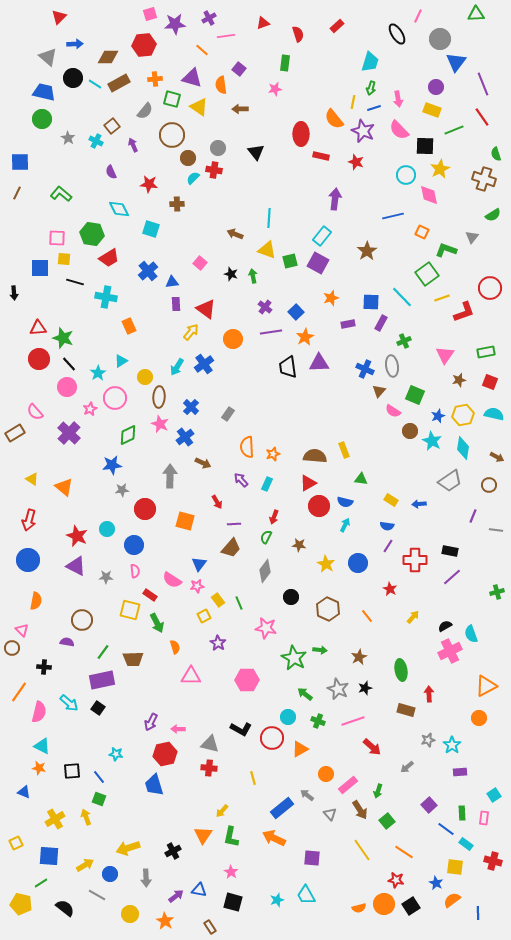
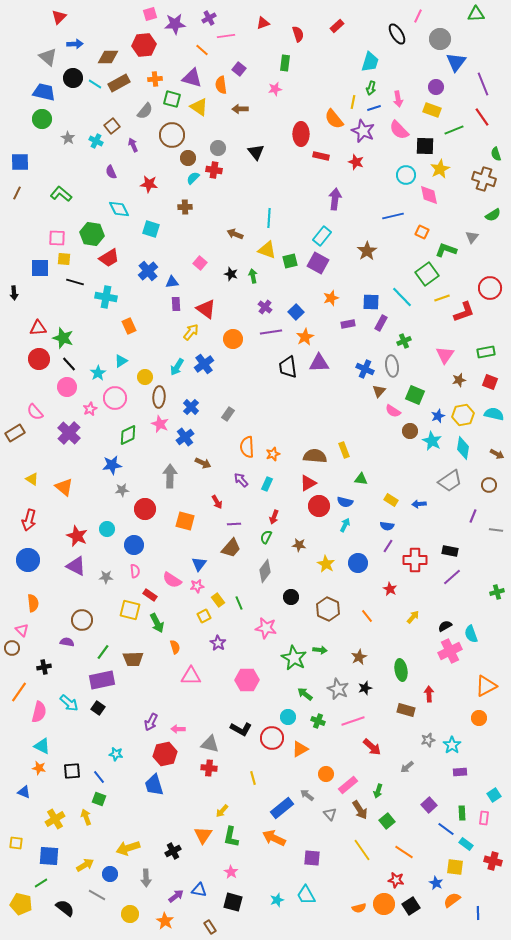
brown cross at (177, 204): moved 8 px right, 3 px down
brown arrow at (497, 457): moved 3 px up
orange semicircle at (36, 601): moved 3 px left, 2 px down; rotated 18 degrees counterclockwise
black cross at (44, 667): rotated 16 degrees counterclockwise
yellow square at (16, 843): rotated 32 degrees clockwise
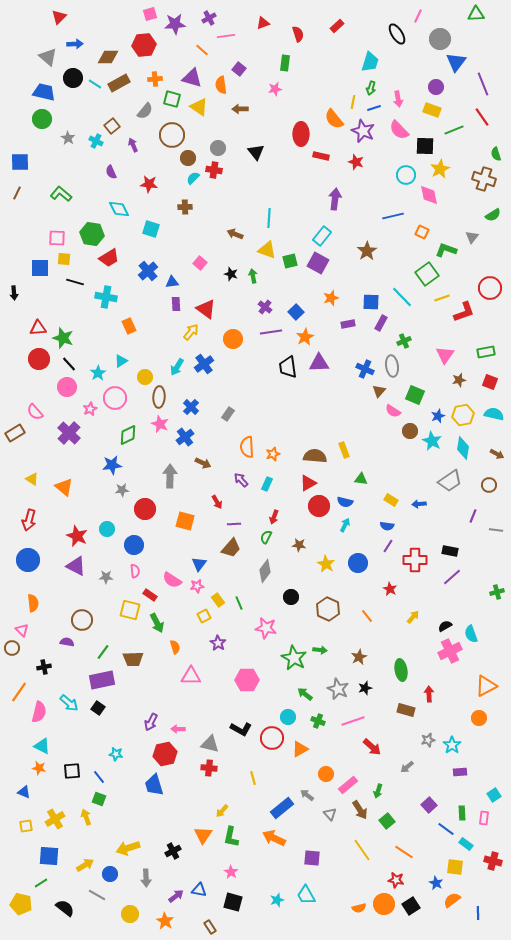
yellow square at (16, 843): moved 10 px right, 17 px up; rotated 16 degrees counterclockwise
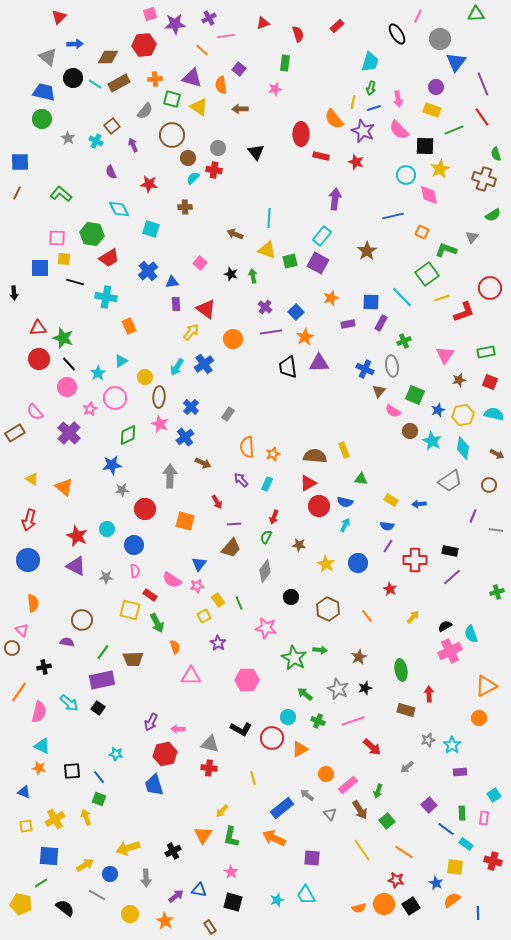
blue star at (438, 416): moved 6 px up
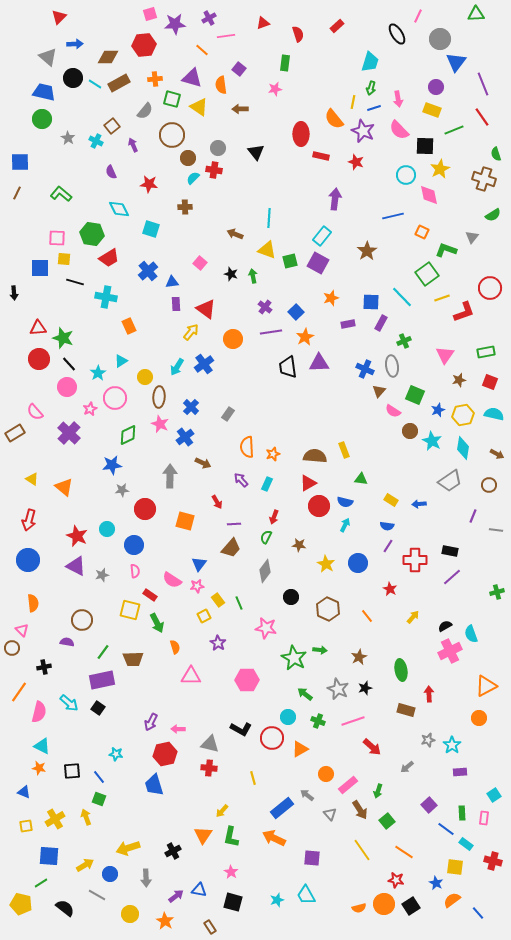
gray star at (106, 577): moved 4 px left, 2 px up; rotated 16 degrees counterclockwise
blue line at (478, 913): rotated 40 degrees counterclockwise
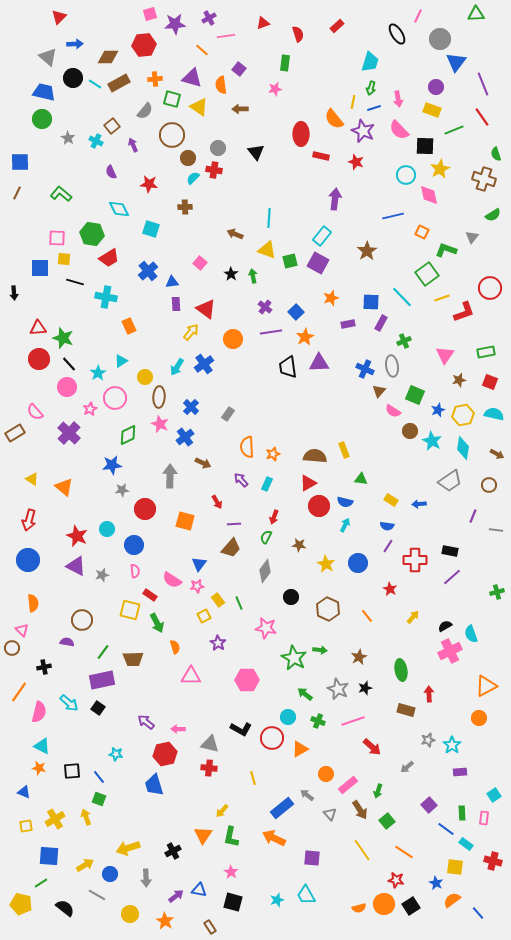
black star at (231, 274): rotated 16 degrees clockwise
purple arrow at (151, 722): moved 5 px left; rotated 102 degrees clockwise
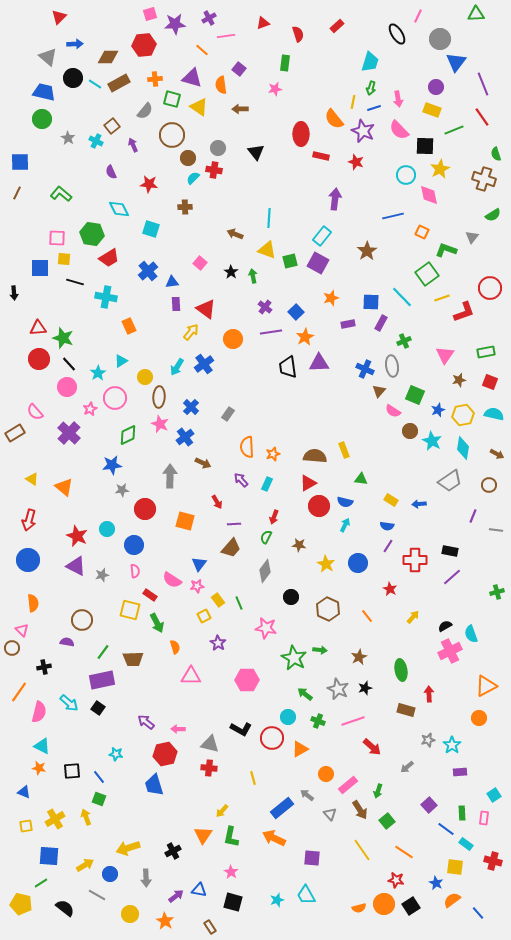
black star at (231, 274): moved 2 px up
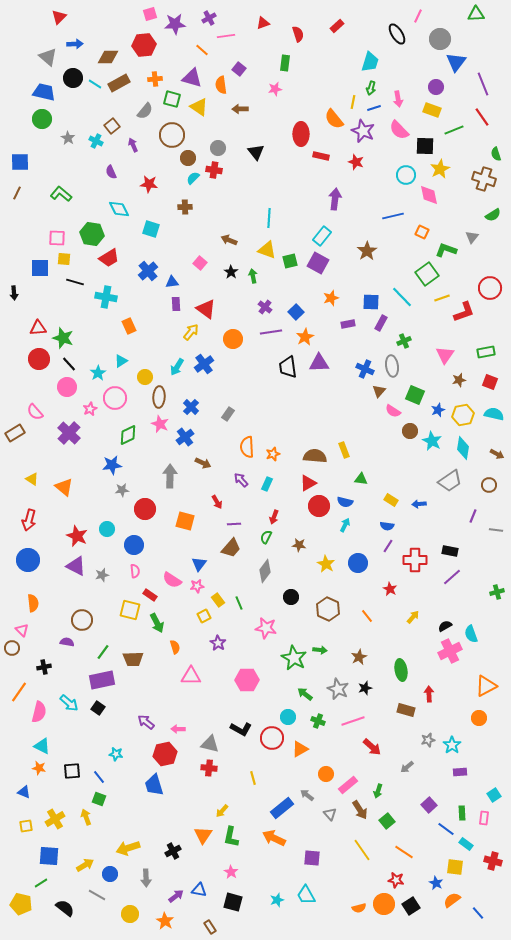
brown arrow at (235, 234): moved 6 px left, 6 px down
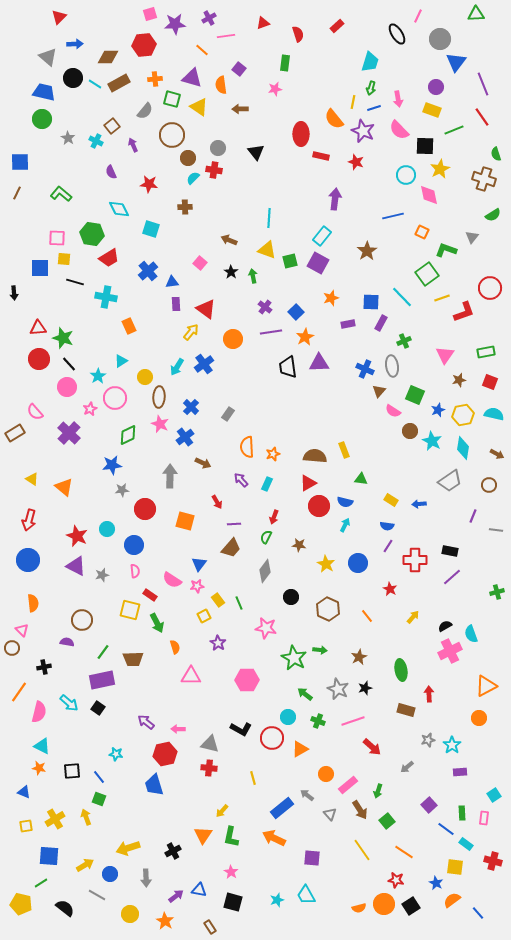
cyan star at (98, 373): moved 3 px down
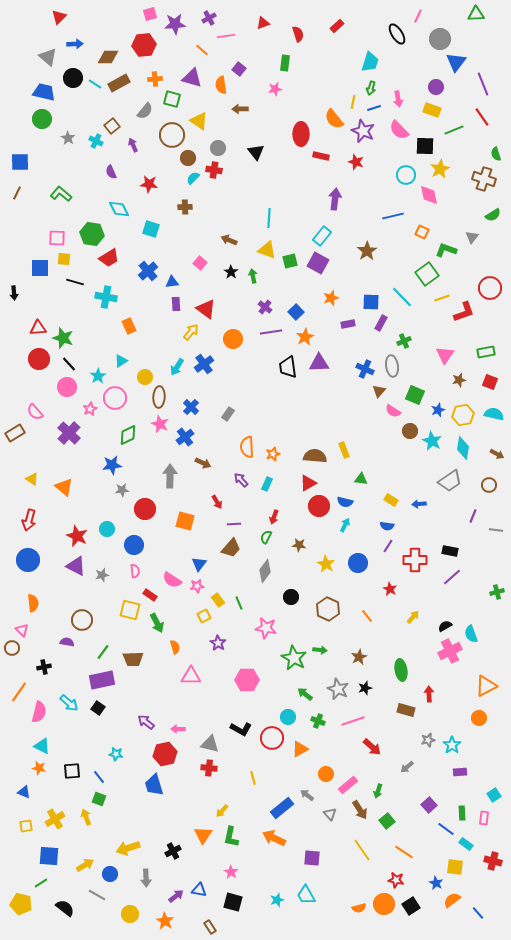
yellow triangle at (199, 107): moved 14 px down
